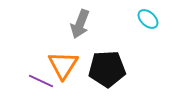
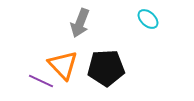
gray arrow: moved 1 px up
orange triangle: rotated 16 degrees counterclockwise
black pentagon: moved 1 px left, 1 px up
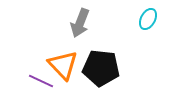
cyan ellipse: rotated 75 degrees clockwise
black pentagon: moved 5 px left; rotated 9 degrees clockwise
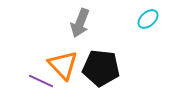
cyan ellipse: rotated 20 degrees clockwise
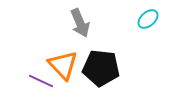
gray arrow: rotated 44 degrees counterclockwise
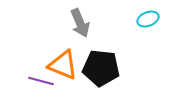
cyan ellipse: rotated 20 degrees clockwise
orange triangle: rotated 24 degrees counterclockwise
purple line: rotated 10 degrees counterclockwise
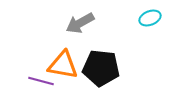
cyan ellipse: moved 2 px right, 1 px up
gray arrow: rotated 84 degrees clockwise
orange triangle: rotated 12 degrees counterclockwise
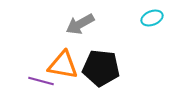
cyan ellipse: moved 2 px right
gray arrow: moved 1 px down
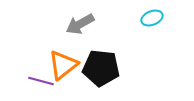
orange triangle: rotated 48 degrees counterclockwise
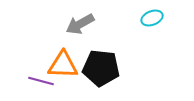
orange triangle: rotated 40 degrees clockwise
